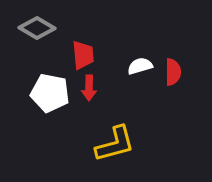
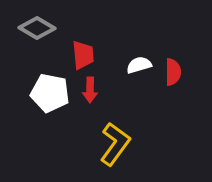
white semicircle: moved 1 px left, 1 px up
red arrow: moved 1 px right, 2 px down
yellow L-shape: rotated 39 degrees counterclockwise
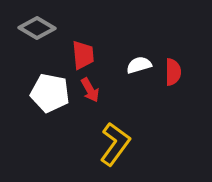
red arrow: rotated 30 degrees counterclockwise
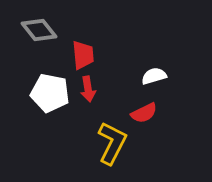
gray diamond: moved 2 px right, 2 px down; rotated 21 degrees clockwise
white semicircle: moved 15 px right, 11 px down
red semicircle: moved 29 px left, 41 px down; rotated 64 degrees clockwise
red arrow: moved 2 px left, 1 px up; rotated 20 degrees clockwise
yellow L-shape: moved 3 px left, 1 px up; rotated 9 degrees counterclockwise
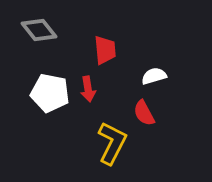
red trapezoid: moved 22 px right, 5 px up
red semicircle: rotated 88 degrees clockwise
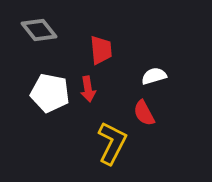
red trapezoid: moved 4 px left
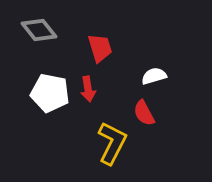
red trapezoid: moved 1 px left, 2 px up; rotated 12 degrees counterclockwise
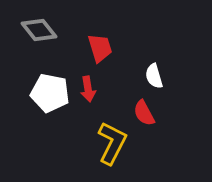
white semicircle: rotated 90 degrees counterclockwise
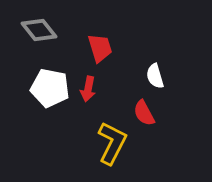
white semicircle: moved 1 px right
red arrow: rotated 20 degrees clockwise
white pentagon: moved 5 px up
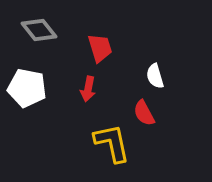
white pentagon: moved 23 px left
yellow L-shape: rotated 39 degrees counterclockwise
